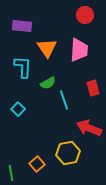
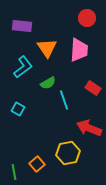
red circle: moved 2 px right, 3 px down
cyan L-shape: rotated 50 degrees clockwise
red rectangle: rotated 42 degrees counterclockwise
cyan square: rotated 16 degrees counterclockwise
green line: moved 3 px right, 1 px up
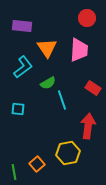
cyan line: moved 2 px left
cyan square: rotated 24 degrees counterclockwise
red arrow: moved 1 px left, 2 px up; rotated 75 degrees clockwise
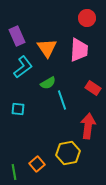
purple rectangle: moved 5 px left, 10 px down; rotated 60 degrees clockwise
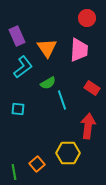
red rectangle: moved 1 px left
yellow hexagon: rotated 10 degrees clockwise
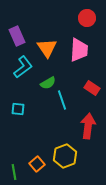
yellow hexagon: moved 3 px left, 3 px down; rotated 20 degrees counterclockwise
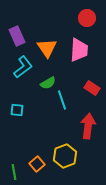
cyan square: moved 1 px left, 1 px down
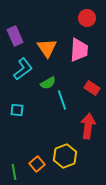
purple rectangle: moved 2 px left
cyan L-shape: moved 2 px down
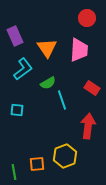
orange square: rotated 35 degrees clockwise
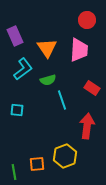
red circle: moved 2 px down
green semicircle: moved 3 px up; rotated 14 degrees clockwise
red arrow: moved 1 px left
